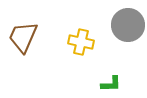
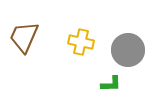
gray circle: moved 25 px down
brown trapezoid: moved 1 px right
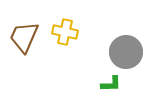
yellow cross: moved 16 px left, 10 px up
gray circle: moved 2 px left, 2 px down
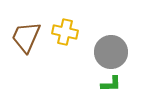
brown trapezoid: moved 2 px right
gray circle: moved 15 px left
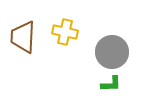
brown trapezoid: moved 3 px left; rotated 20 degrees counterclockwise
gray circle: moved 1 px right
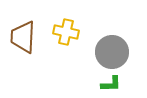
yellow cross: moved 1 px right
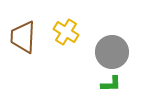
yellow cross: rotated 20 degrees clockwise
